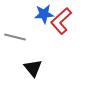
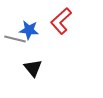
blue star: moved 15 px left, 16 px down; rotated 12 degrees clockwise
gray line: moved 2 px down
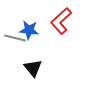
gray line: moved 1 px up
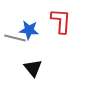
red L-shape: rotated 136 degrees clockwise
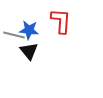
gray line: moved 1 px left, 3 px up
black triangle: moved 4 px left, 17 px up
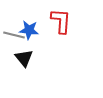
black triangle: moved 5 px left, 7 px down
